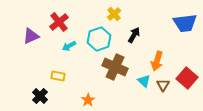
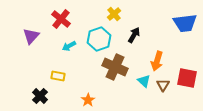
red cross: moved 2 px right, 3 px up; rotated 12 degrees counterclockwise
purple triangle: rotated 24 degrees counterclockwise
red square: rotated 30 degrees counterclockwise
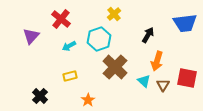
black arrow: moved 14 px right
brown cross: rotated 20 degrees clockwise
yellow rectangle: moved 12 px right; rotated 24 degrees counterclockwise
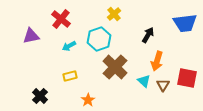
purple triangle: rotated 36 degrees clockwise
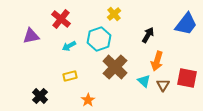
blue trapezoid: moved 1 px right, 1 px down; rotated 45 degrees counterclockwise
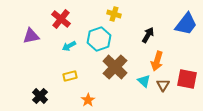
yellow cross: rotated 32 degrees counterclockwise
red square: moved 1 px down
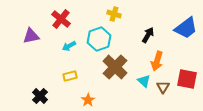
blue trapezoid: moved 4 px down; rotated 15 degrees clockwise
brown triangle: moved 2 px down
